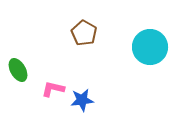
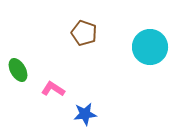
brown pentagon: rotated 10 degrees counterclockwise
pink L-shape: rotated 20 degrees clockwise
blue star: moved 3 px right, 14 px down
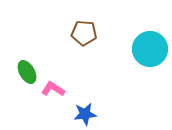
brown pentagon: rotated 15 degrees counterclockwise
cyan circle: moved 2 px down
green ellipse: moved 9 px right, 2 px down
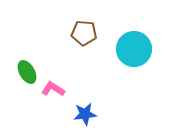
cyan circle: moved 16 px left
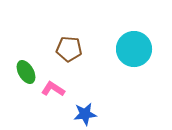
brown pentagon: moved 15 px left, 16 px down
green ellipse: moved 1 px left
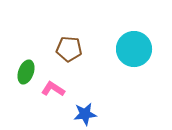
green ellipse: rotated 50 degrees clockwise
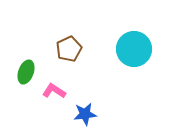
brown pentagon: rotated 30 degrees counterclockwise
pink L-shape: moved 1 px right, 2 px down
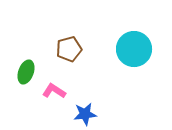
brown pentagon: rotated 10 degrees clockwise
